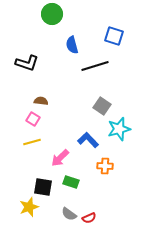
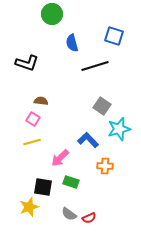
blue semicircle: moved 2 px up
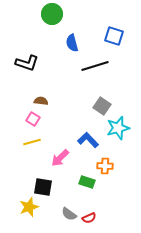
cyan star: moved 1 px left, 1 px up
green rectangle: moved 16 px right
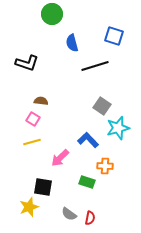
red semicircle: moved 1 px right; rotated 56 degrees counterclockwise
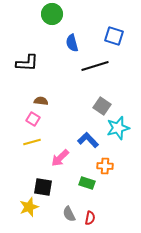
black L-shape: rotated 15 degrees counterclockwise
green rectangle: moved 1 px down
gray semicircle: rotated 28 degrees clockwise
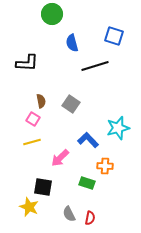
brown semicircle: rotated 72 degrees clockwise
gray square: moved 31 px left, 2 px up
yellow star: rotated 30 degrees counterclockwise
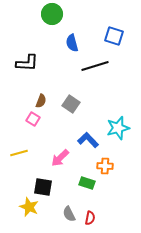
brown semicircle: rotated 32 degrees clockwise
yellow line: moved 13 px left, 11 px down
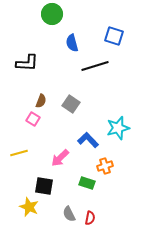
orange cross: rotated 21 degrees counterclockwise
black square: moved 1 px right, 1 px up
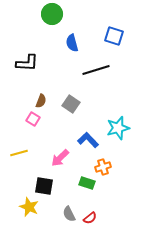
black line: moved 1 px right, 4 px down
orange cross: moved 2 px left, 1 px down
red semicircle: rotated 40 degrees clockwise
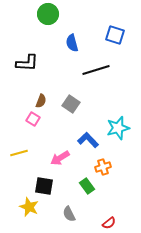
green circle: moved 4 px left
blue square: moved 1 px right, 1 px up
pink arrow: rotated 12 degrees clockwise
green rectangle: moved 3 px down; rotated 35 degrees clockwise
red semicircle: moved 19 px right, 5 px down
